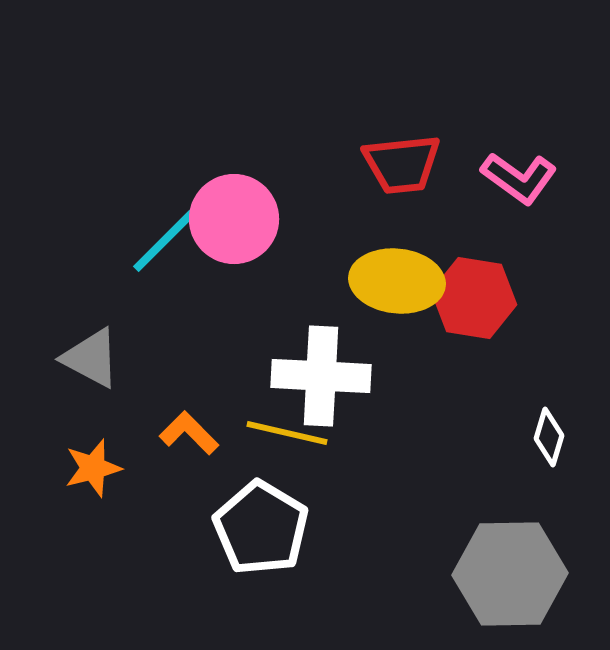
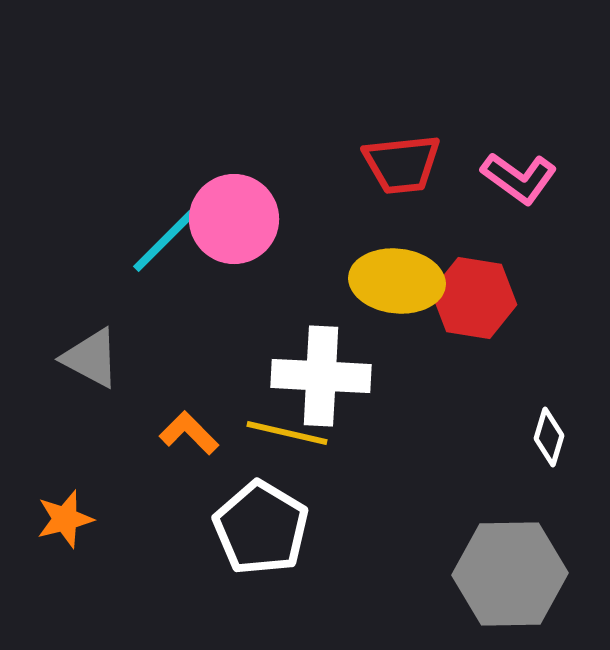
orange star: moved 28 px left, 51 px down
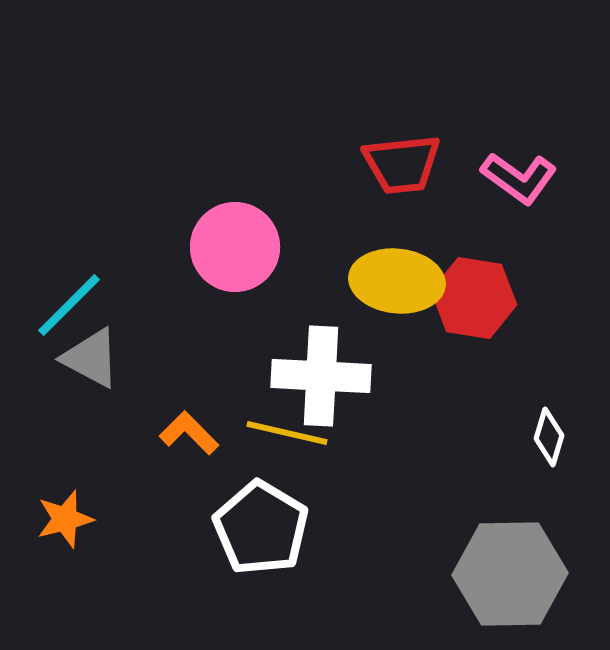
pink circle: moved 1 px right, 28 px down
cyan line: moved 95 px left, 64 px down
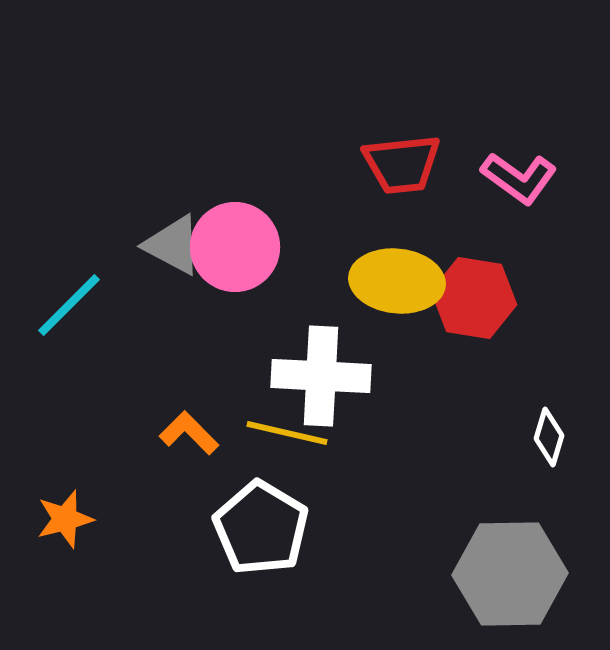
gray triangle: moved 82 px right, 113 px up
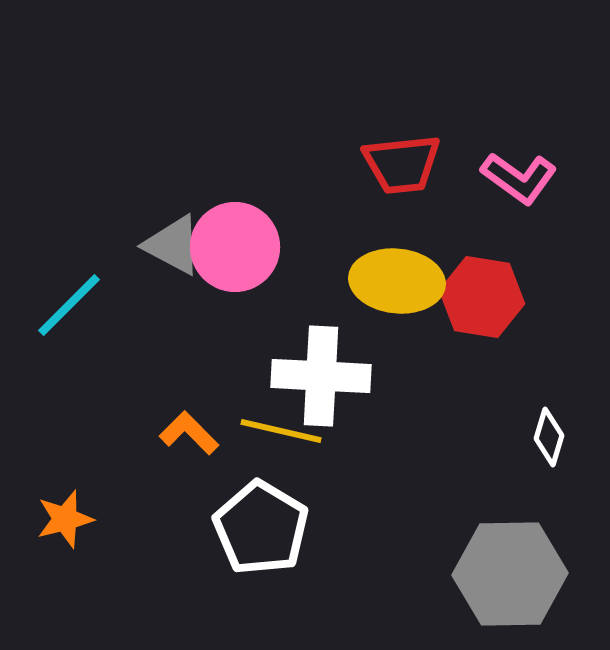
red hexagon: moved 8 px right, 1 px up
yellow line: moved 6 px left, 2 px up
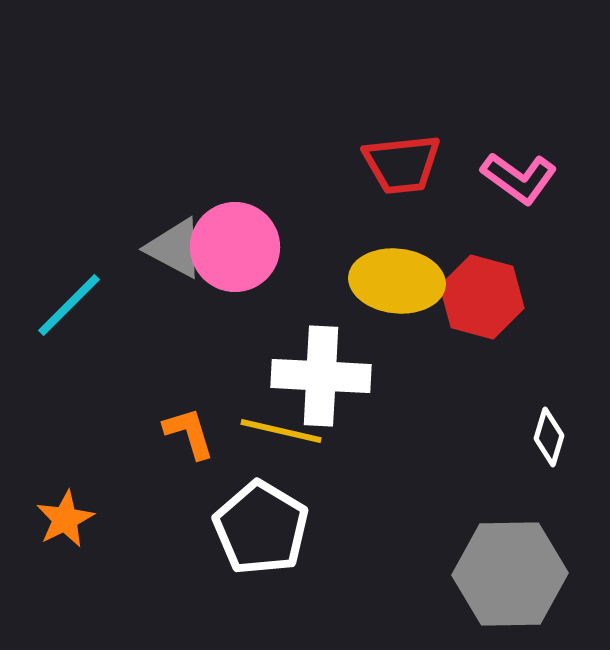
gray triangle: moved 2 px right, 3 px down
red hexagon: rotated 6 degrees clockwise
orange L-shape: rotated 28 degrees clockwise
orange star: rotated 12 degrees counterclockwise
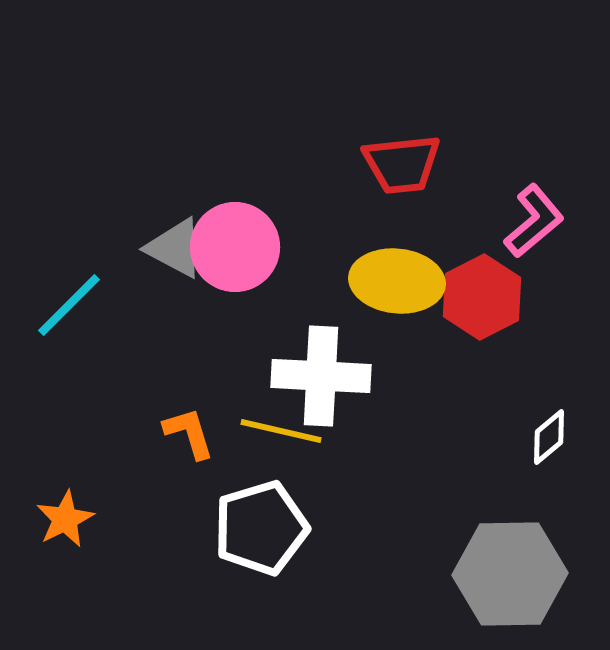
pink L-shape: moved 15 px right, 43 px down; rotated 76 degrees counterclockwise
red hexagon: rotated 18 degrees clockwise
white diamond: rotated 34 degrees clockwise
white pentagon: rotated 24 degrees clockwise
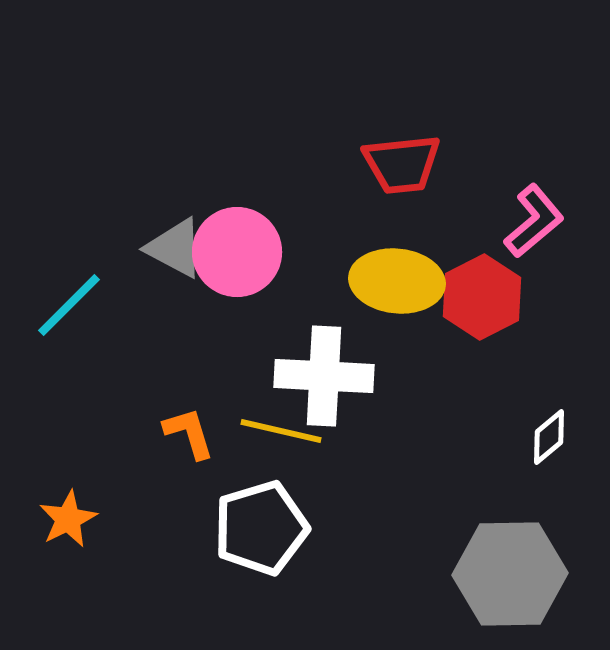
pink circle: moved 2 px right, 5 px down
white cross: moved 3 px right
orange star: moved 3 px right
